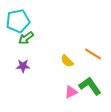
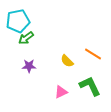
purple star: moved 6 px right
green L-shape: rotated 10 degrees clockwise
pink triangle: moved 10 px left
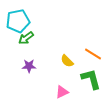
green L-shape: moved 1 px right, 7 px up; rotated 10 degrees clockwise
pink triangle: moved 1 px right
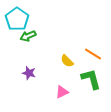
cyan pentagon: moved 1 px left, 2 px up; rotated 25 degrees counterclockwise
green arrow: moved 2 px right, 2 px up; rotated 14 degrees clockwise
purple star: moved 7 px down; rotated 16 degrees clockwise
